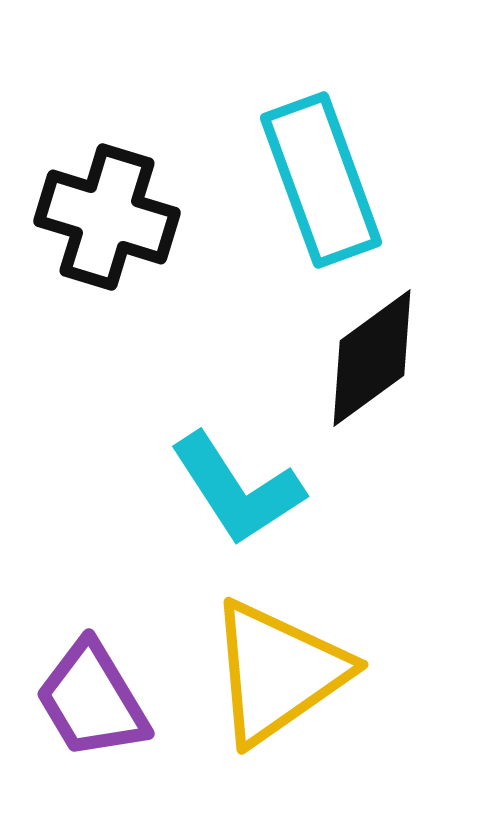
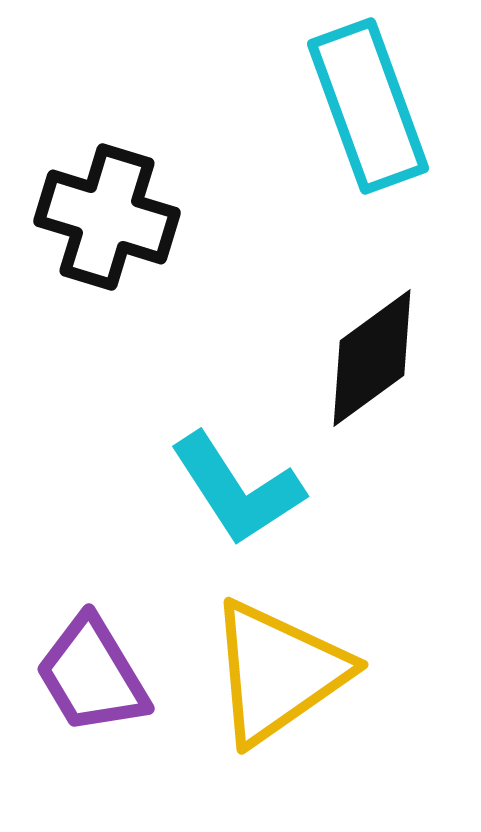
cyan rectangle: moved 47 px right, 74 px up
purple trapezoid: moved 25 px up
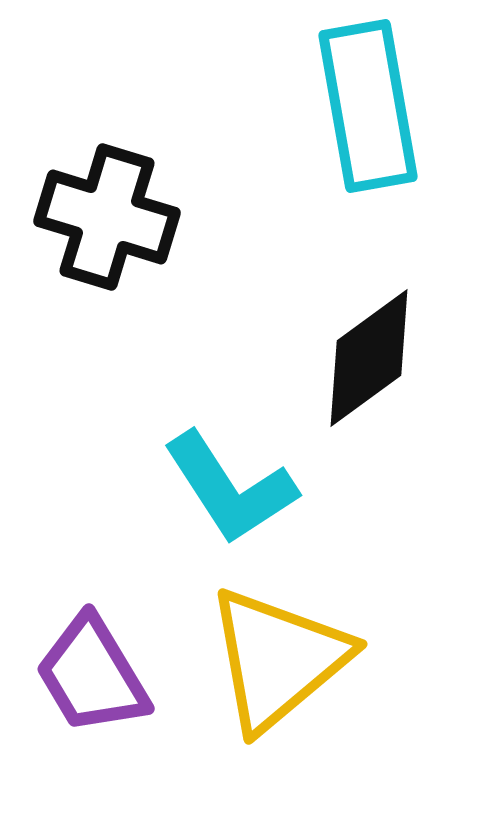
cyan rectangle: rotated 10 degrees clockwise
black diamond: moved 3 px left
cyan L-shape: moved 7 px left, 1 px up
yellow triangle: moved 13 px up; rotated 5 degrees counterclockwise
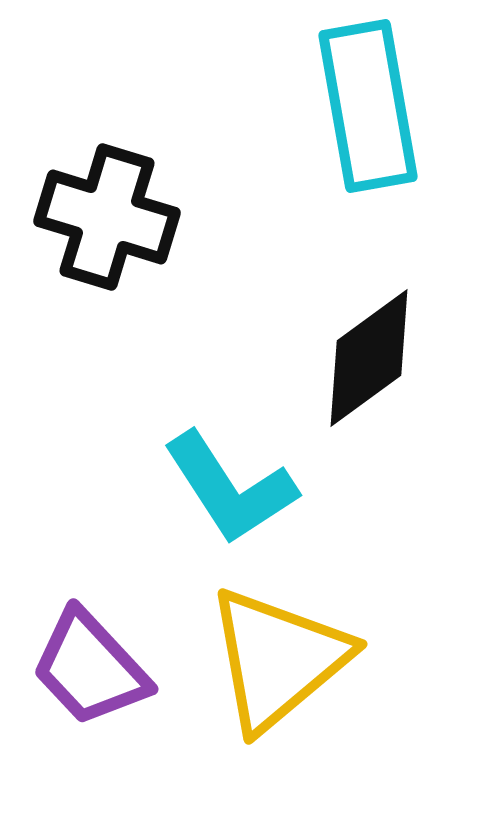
purple trapezoid: moved 2 px left, 7 px up; rotated 12 degrees counterclockwise
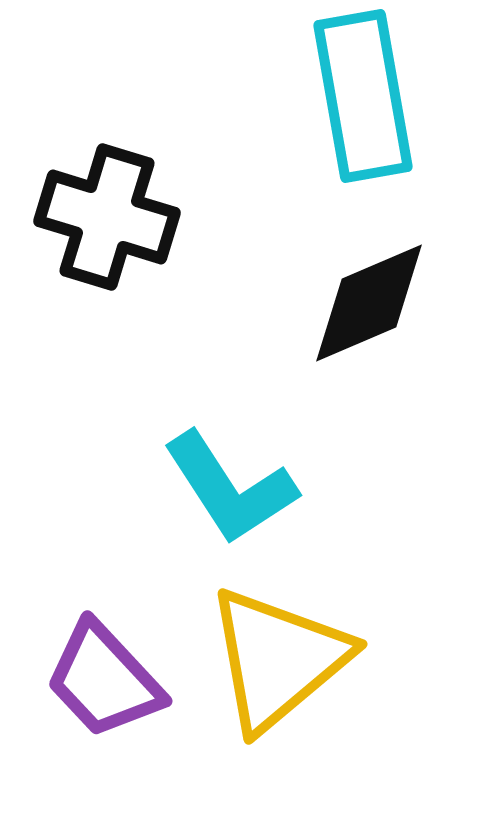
cyan rectangle: moved 5 px left, 10 px up
black diamond: moved 55 px up; rotated 13 degrees clockwise
purple trapezoid: moved 14 px right, 12 px down
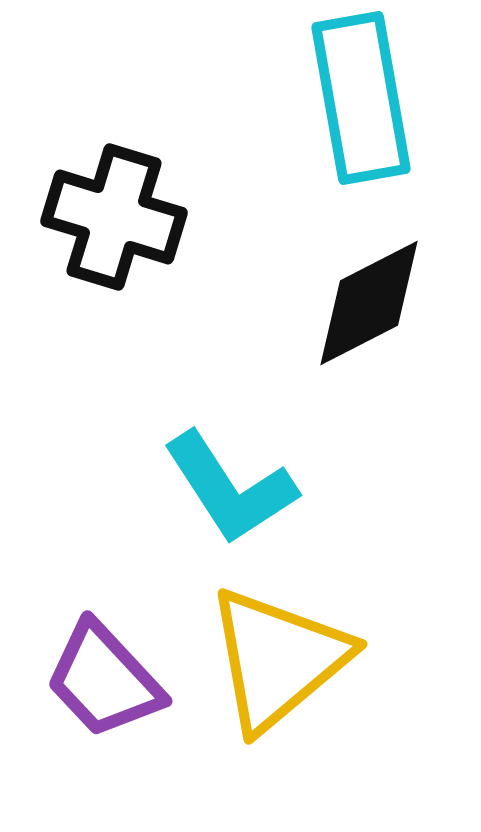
cyan rectangle: moved 2 px left, 2 px down
black cross: moved 7 px right
black diamond: rotated 4 degrees counterclockwise
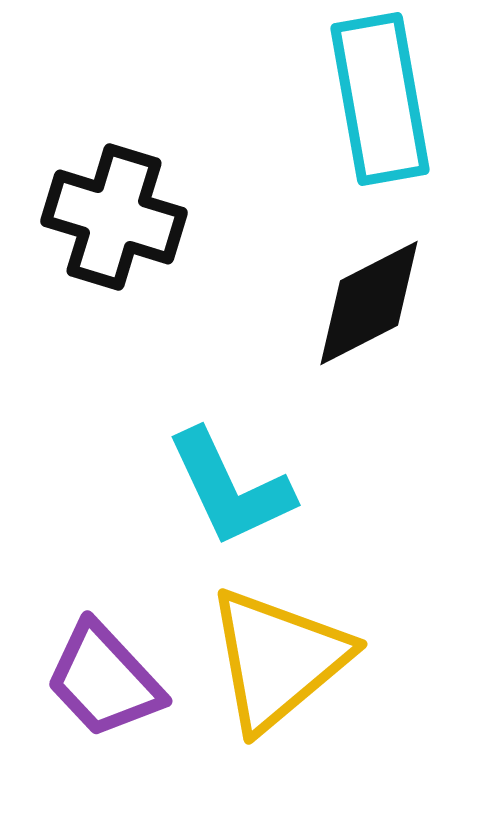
cyan rectangle: moved 19 px right, 1 px down
cyan L-shape: rotated 8 degrees clockwise
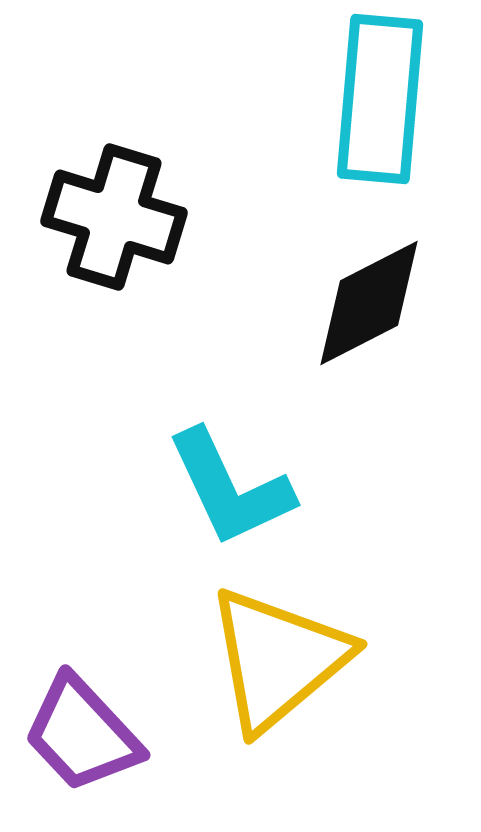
cyan rectangle: rotated 15 degrees clockwise
purple trapezoid: moved 22 px left, 54 px down
